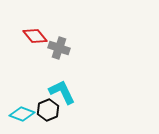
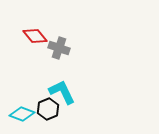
black hexagon: moved 1 px up
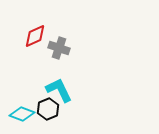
red diamond: rotated 75 degrees counterclockwise
cyan L-shape: moved 3 px left, 2 px up
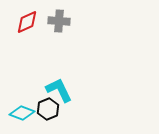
red diamond: moved 8 px left, 14 px up
gray cross: moved 27 px up; rotated 15 degrees counterclockwise
cyan diamond: moved 1 px up
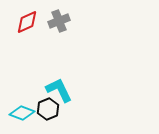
gray cross: rotated 25 degrees counterclockwise
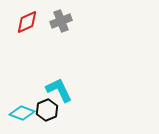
gray cross: moved 2 px right
black hexagon: moved 1 px left, 1 px down
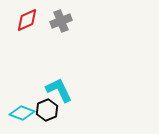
red diamond: moved 2 px up
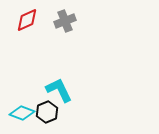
gray cross: moved 4 px right
black hexagon: moved 2 px down
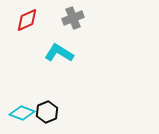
gray cross: moved 8 px right, 3 px up
cyan L-shape: moved 37 px up; rotated 32 degrees counterclockwise
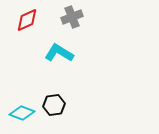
gray cross: moved 1 px left, 1 px up
black hexagon: moved 7 px right, 7 px up; rotated 15 degrees clockwise
